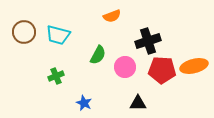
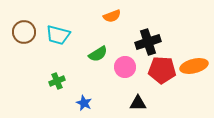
black cross: moved 1 px down
green semicircle: moved 1 px up; rotated 30 degrees clockwise
green cross: moved 1 px right, 5 px down
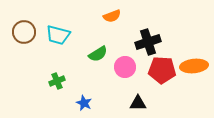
orange ellipse: rotated 8 degrees clockwise
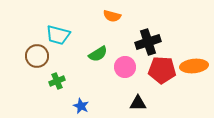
orange semicircle: rotated 36 degrees clockwise
brown circle: moved 13 px right, 24 px down
blue star: moved 3 px left, 3 px down
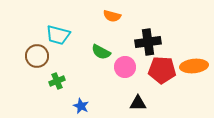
black cross: rotated 10 degrees clockwise
green semicircle: moved 3 px right, 2 px up; rotated 60 degrees clockwise
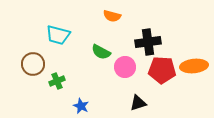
brown circle: moved 4 px left, 8 px down
black triangle: rotated 18 degrees counterclockwise
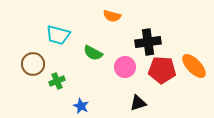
green semicircle: moved 8 px left, 1 px down
orange ellipse: rotated 52 degrees clockwise
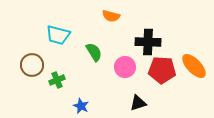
orange semicircle: moved 1 px left
black cross: rotated 10 degrees clockwise
green semicircle: moved 1 px right, 1 px up; rotated 150 degrees counterclockwise
brown circle: moved 1 px left, 1 px down
green cross: moved 1 px up
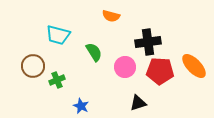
black cross: rotated 10 degrees counterclockwise
brown circle: moved 1 px right, 1 px down
red pentagon: moved 2 px left, 1 px down
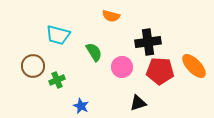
pink circle: moved 3 px left
